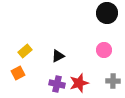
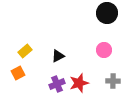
purple cross: rotated 35 degrees counterclockwise
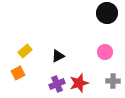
pink circle: moved 1 px right, 2 px down
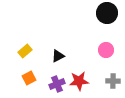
pink circle: moved 1 px right, 2 px up
orange square: moved 11 px right, 5 px down
red star: moved 2 px up; rotated 12 degrees clockwise
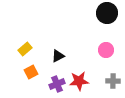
yellow rectangle: moved 2 px up
orange square: moved 2 px right, 6 px up
